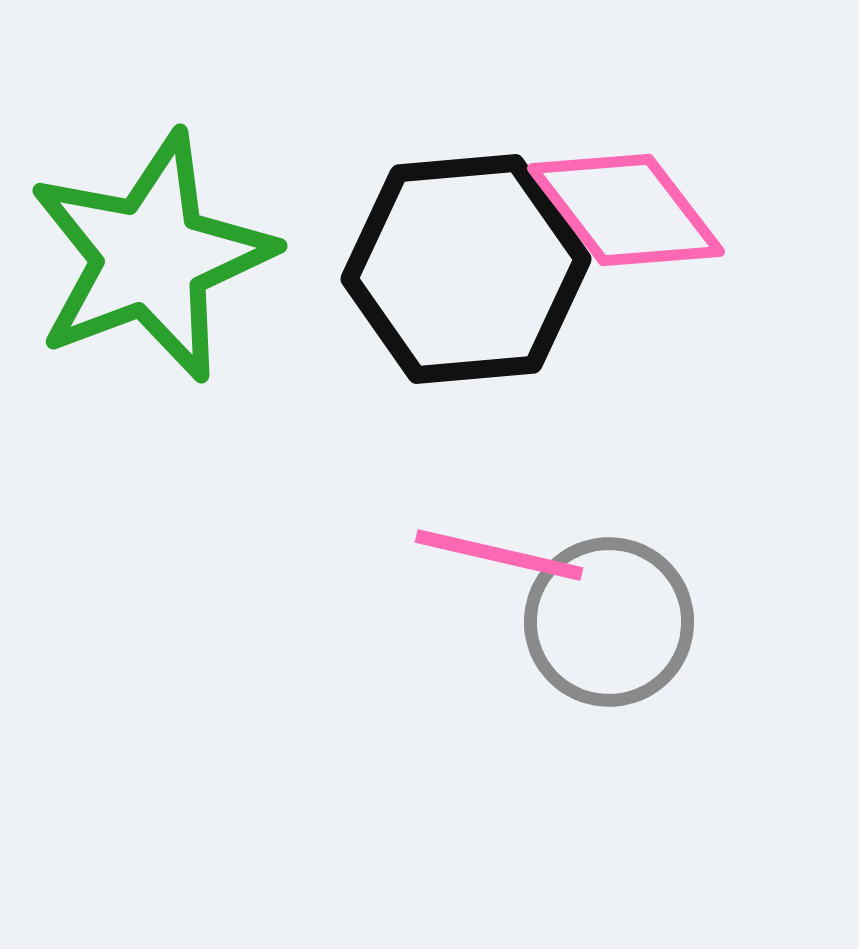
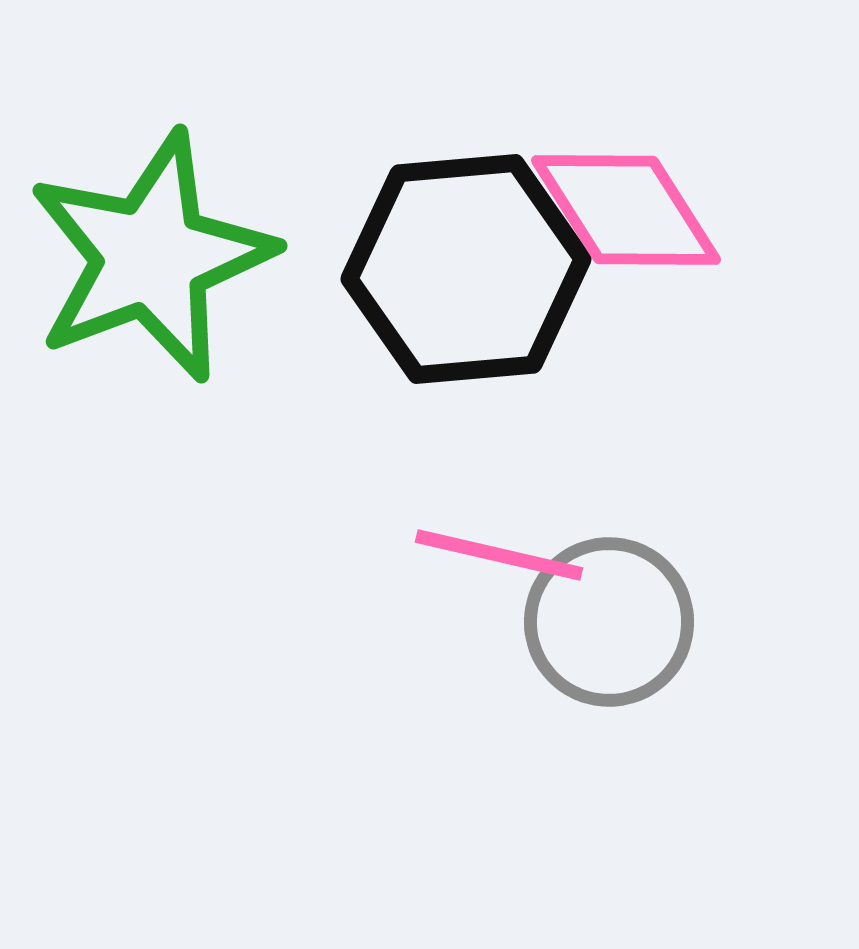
pink diamond: rotated 5 degrees clockwise
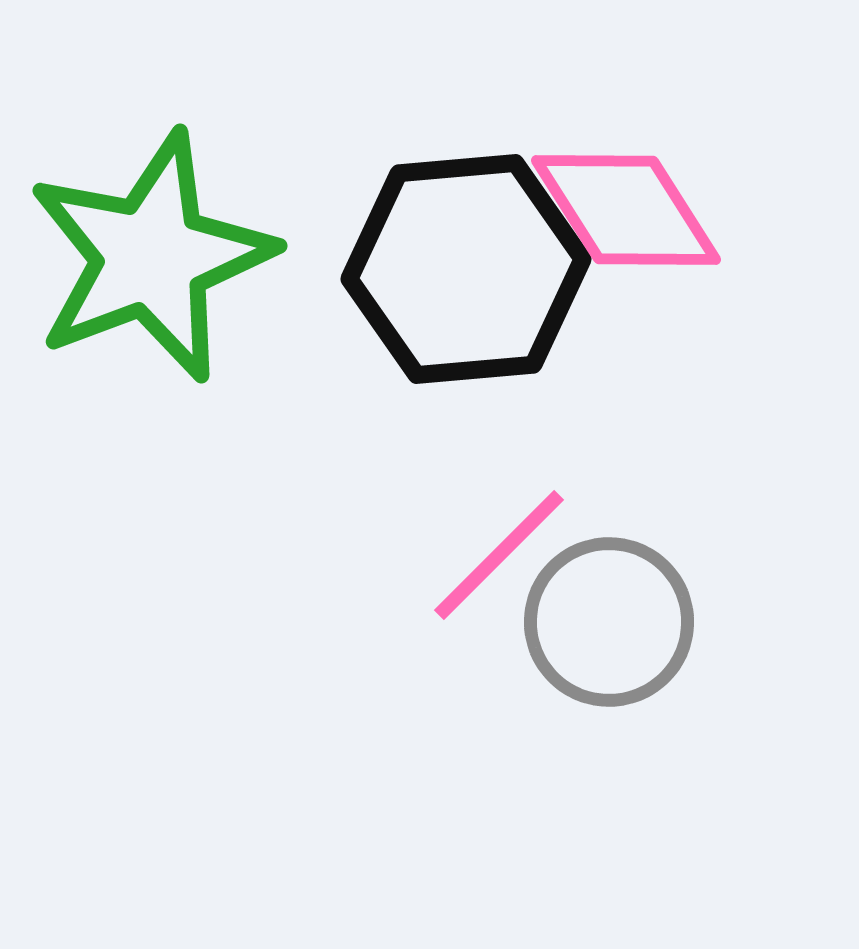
pink line: rotated 58 degrees counterclockwise
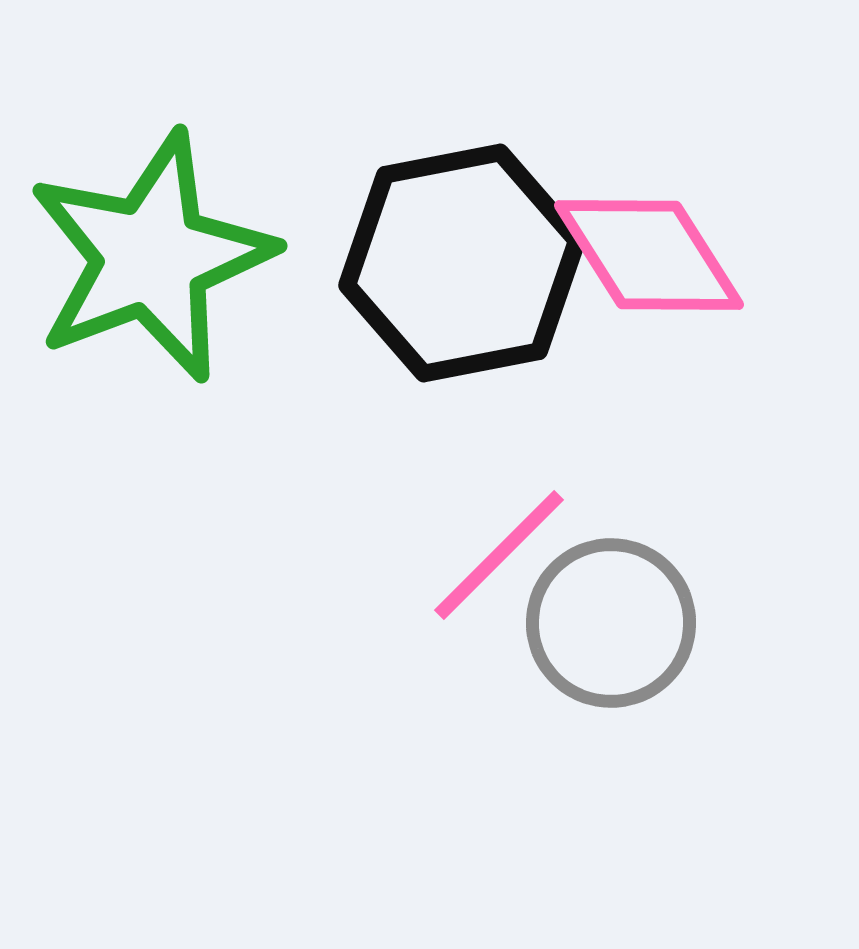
pink diamond: moved 23 px right, 45 px down
black hexagon: moved 4 px left, 6 px up; rotated 6 degrees counterclockwise
gray circle: moved 2 px right, 1 px down
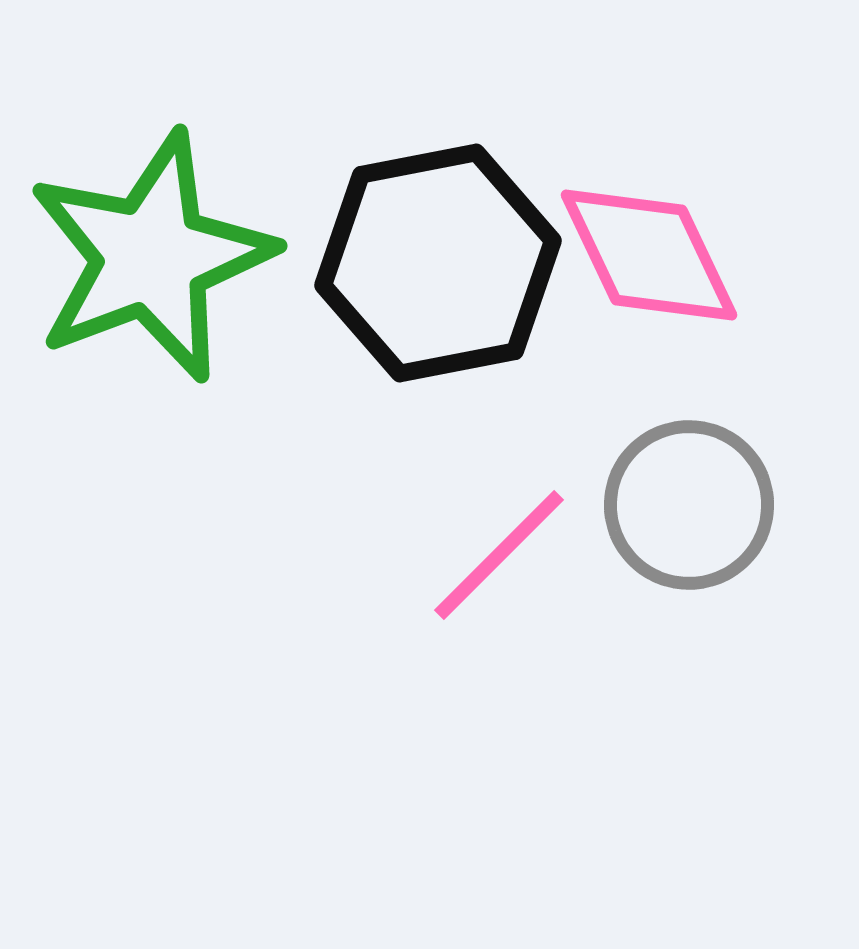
pink diamond: rotated 7 degrees clockwise
black hexagon: moved 24 px left
gray circle: moved 78 px right, 118 px up
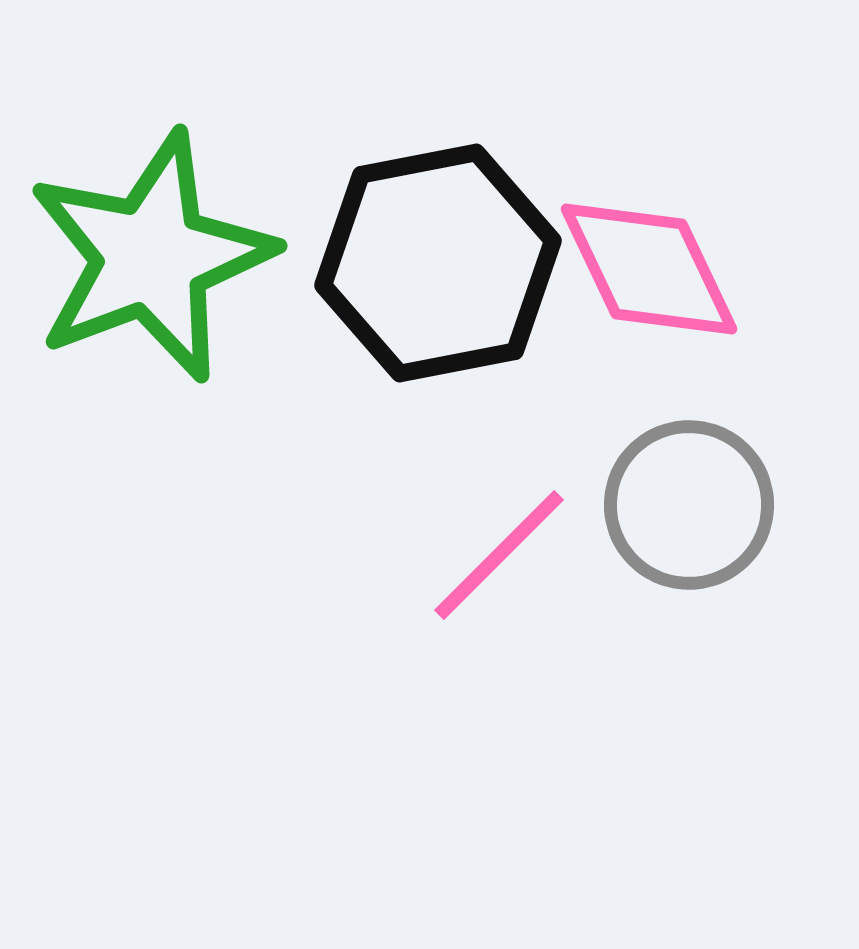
pink diamond: moved 14 px down
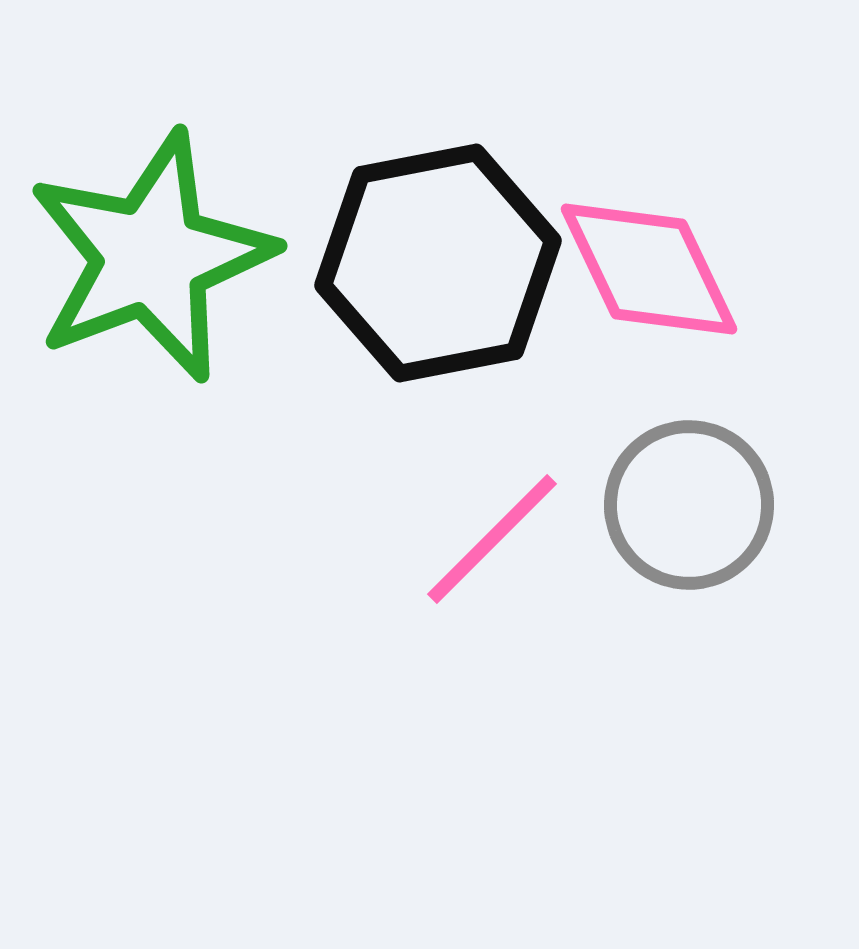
pink line: moved 7 px left, 16 px up
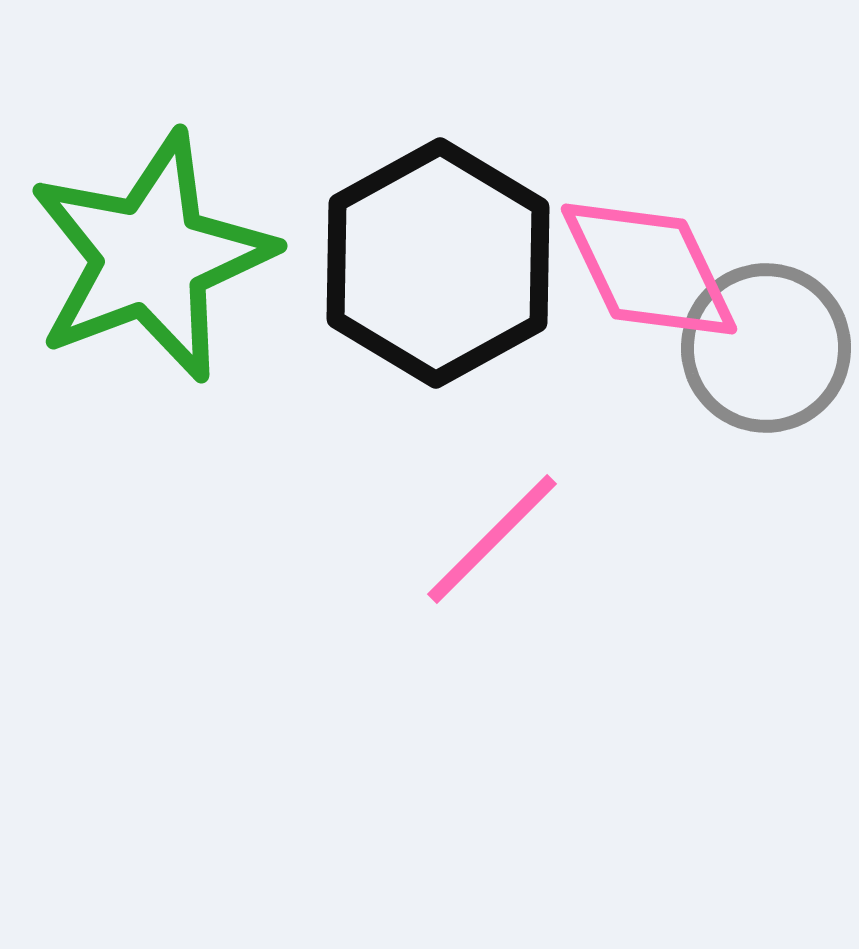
black hexagon: rotated 18 degrees counterclockwise
gray circle: moved 77 px right, 157 px up
